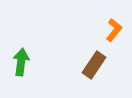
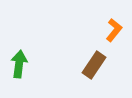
green arrow: moved 2 px left, 2 px down
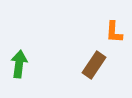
orange L-shape: moved 2 px down; rotated 145 degrees clockwise
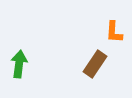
brown rectangle: moved 1 px right, 1 px up
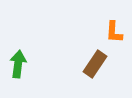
green arrow: moved 1 px left
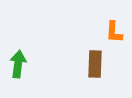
brown rectangle: rotated 32 degrees counterclockwise
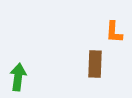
green arrow: moved 13 px down
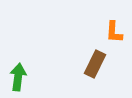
brown rectangle: rotated 24 degrees clockwise
